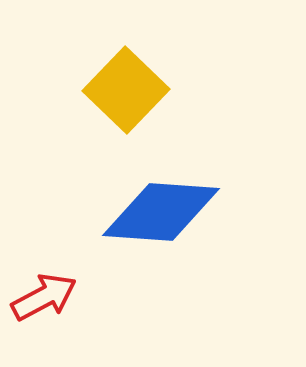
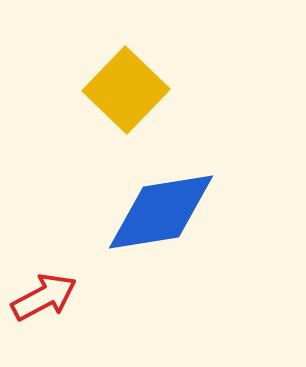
blue diamond: rotated 13 degrees counterclockwise
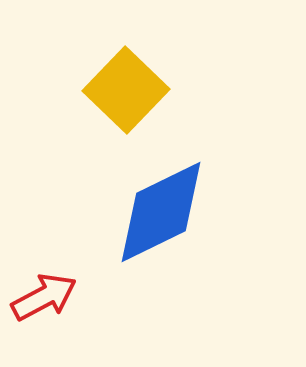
blue diamond: rotated 17 degrees counterclockwise
